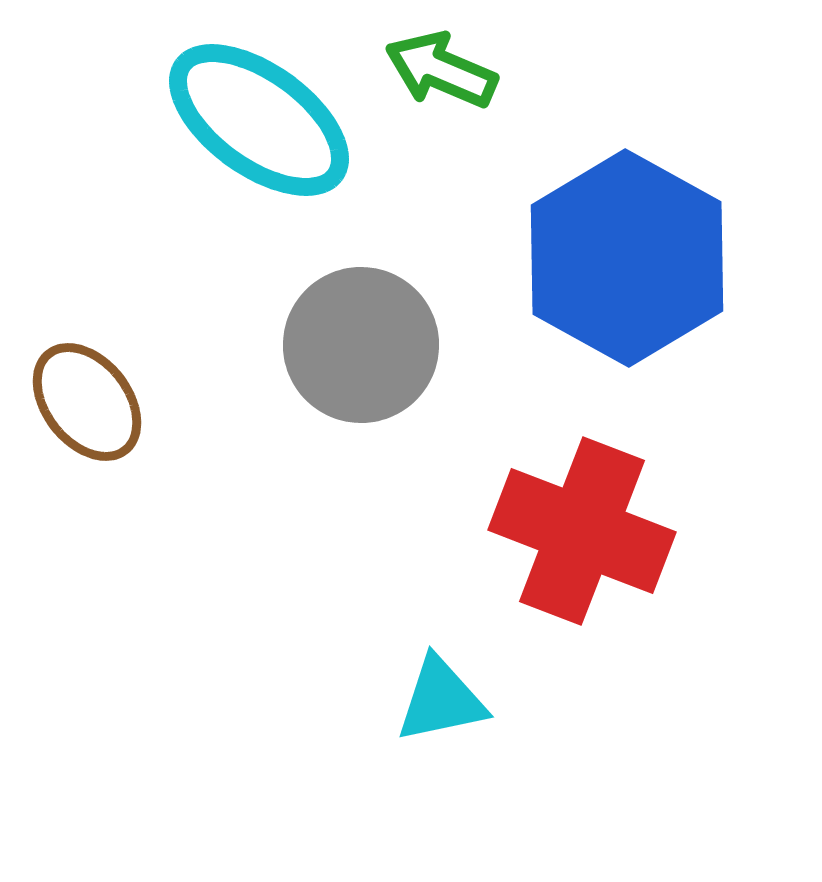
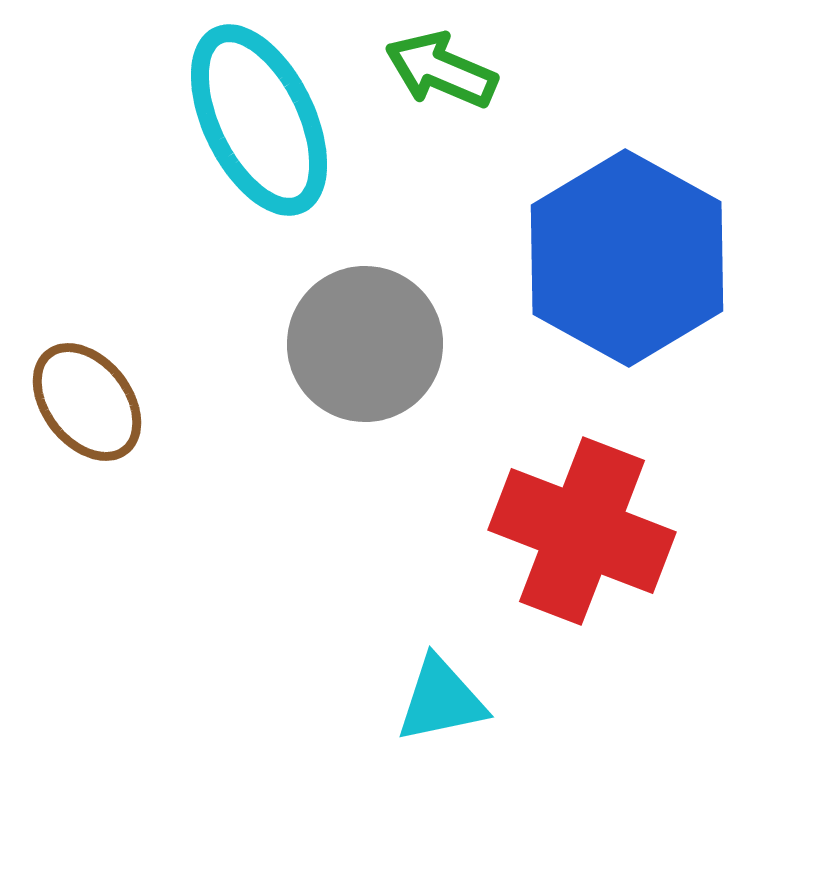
cyan ellipse: rotated 28 degrees clockwise
gray circle: moved 4 px right, 1 px up
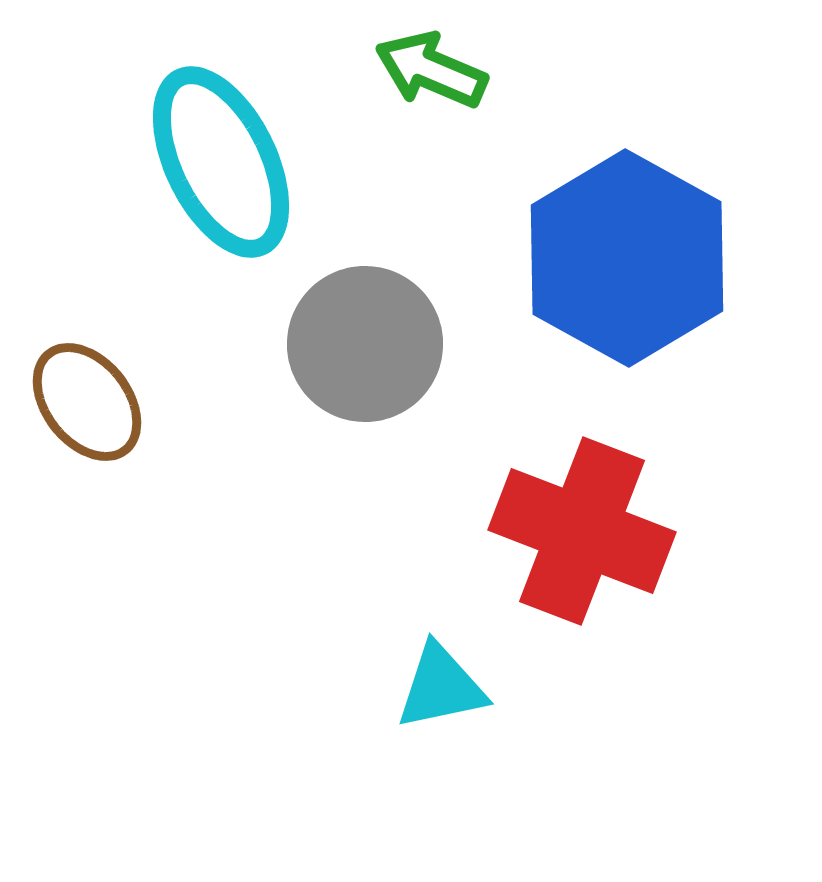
green arrow: moved 10 px left
cyan ellipse: moved 38 px left, 42 px down
cyan triangle: moved 13 px up
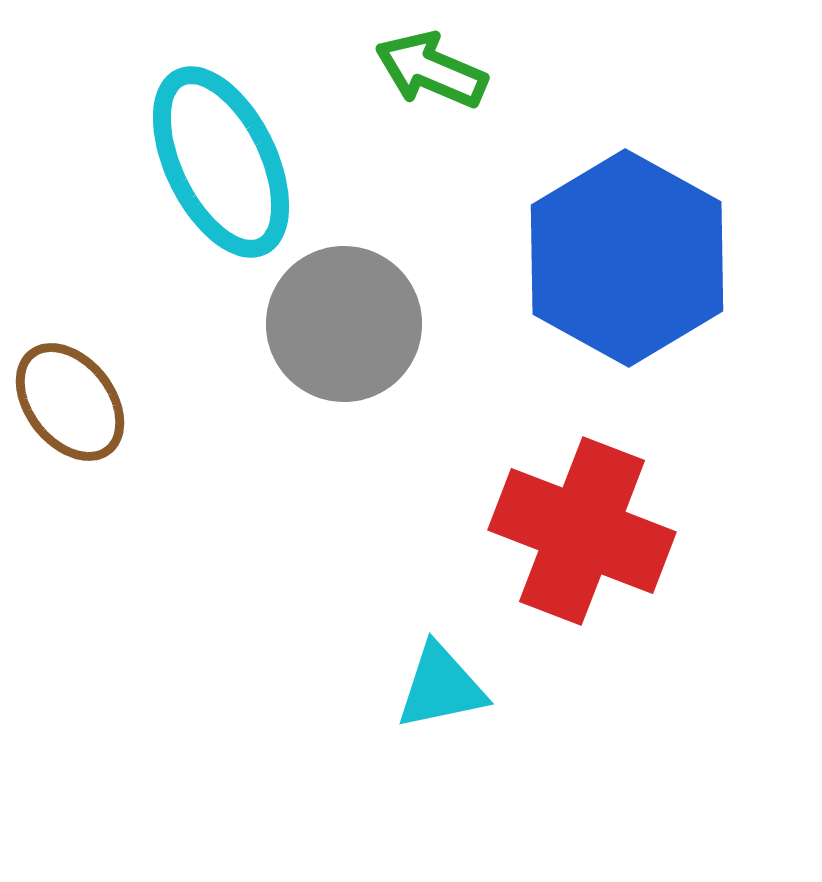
gray circle: moved 21 px left, 20 px up
brown ellipse: moved 17 px left
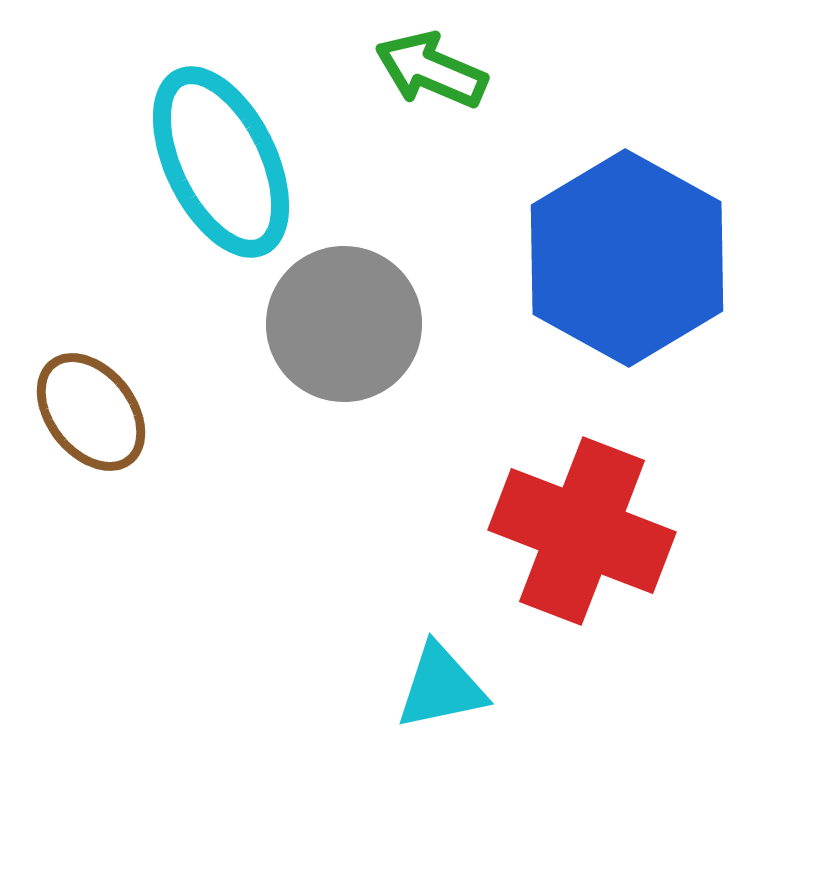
brown ellipse: moved 21 px right, 10 px down
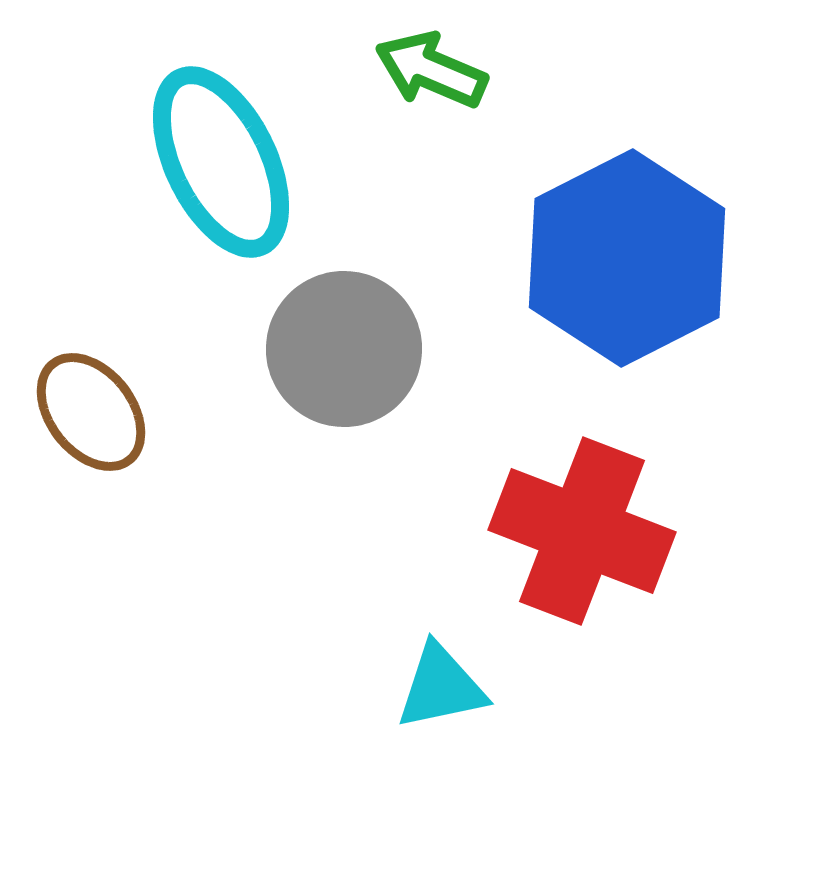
blue hexagon: rotated 4 degrees clockwise
gray circle: moved 25 px down
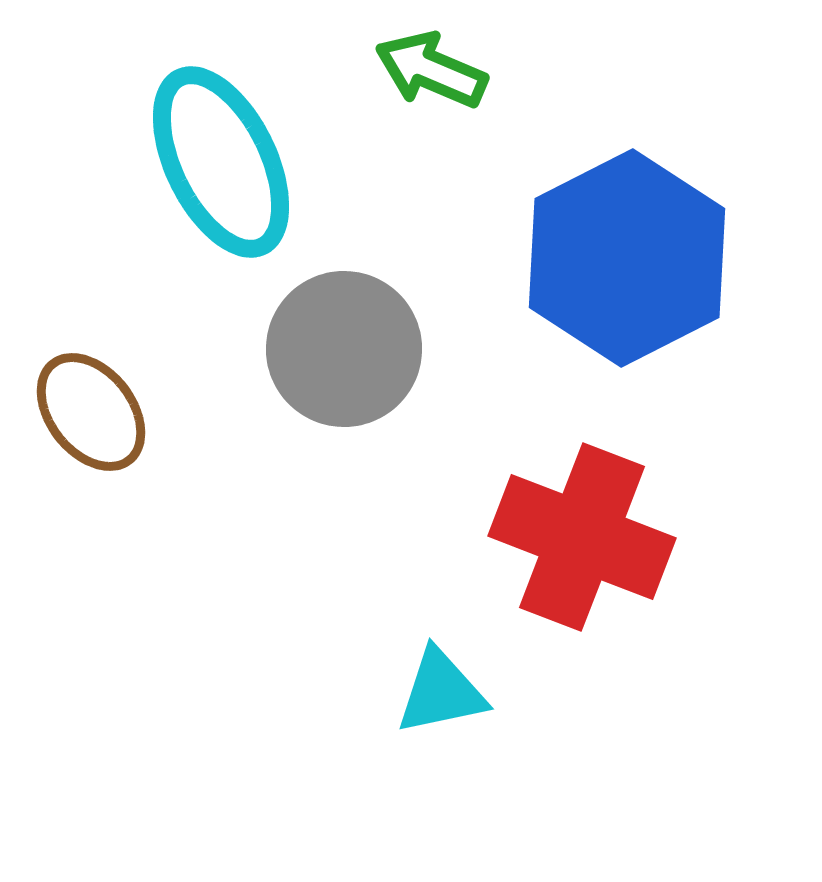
red cross: moved 6 px down
cyan triangle: moved 5 px down
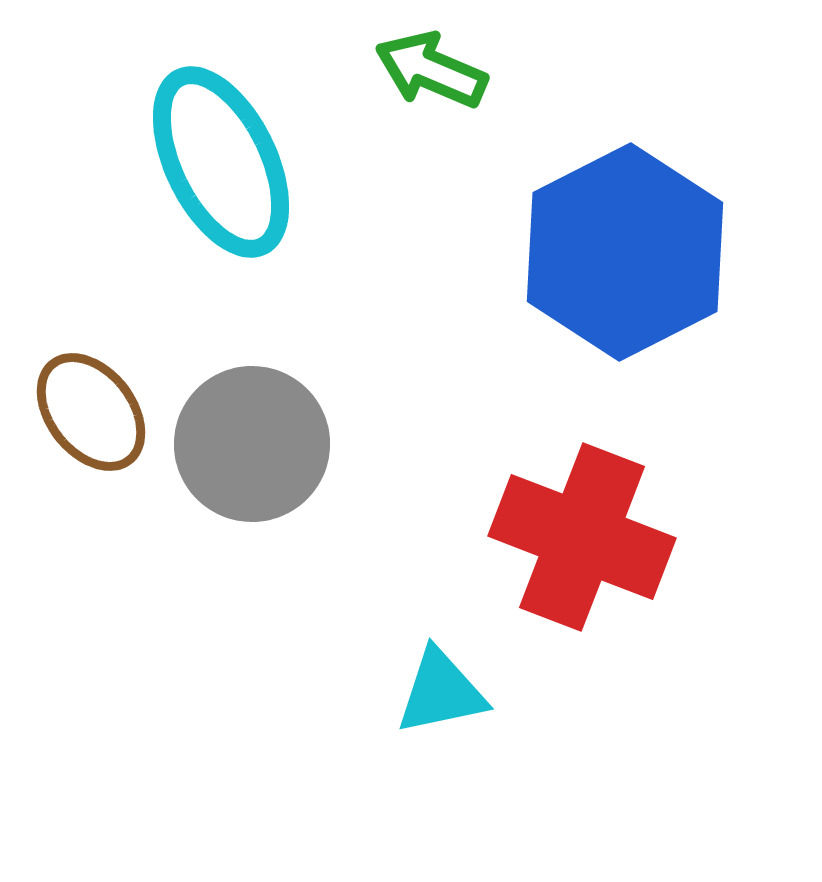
blue hexagon: moved 2 px left, 6 px up
gray circle: moved 92 px left, 95 px down
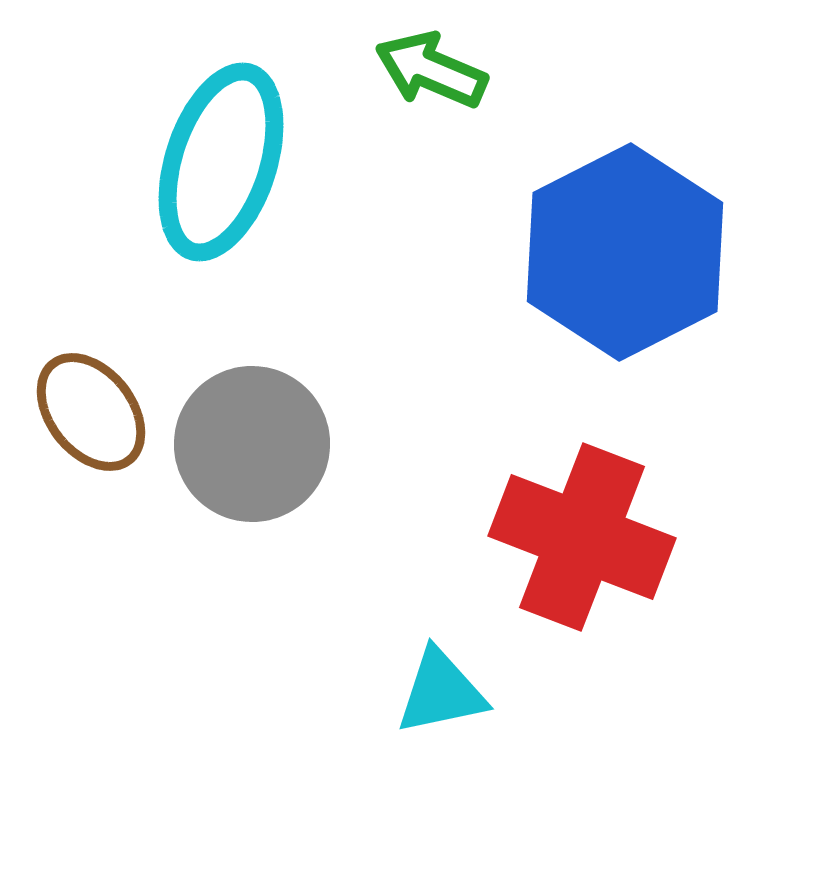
cyan ellipse: rotated 44 degrees clockwise
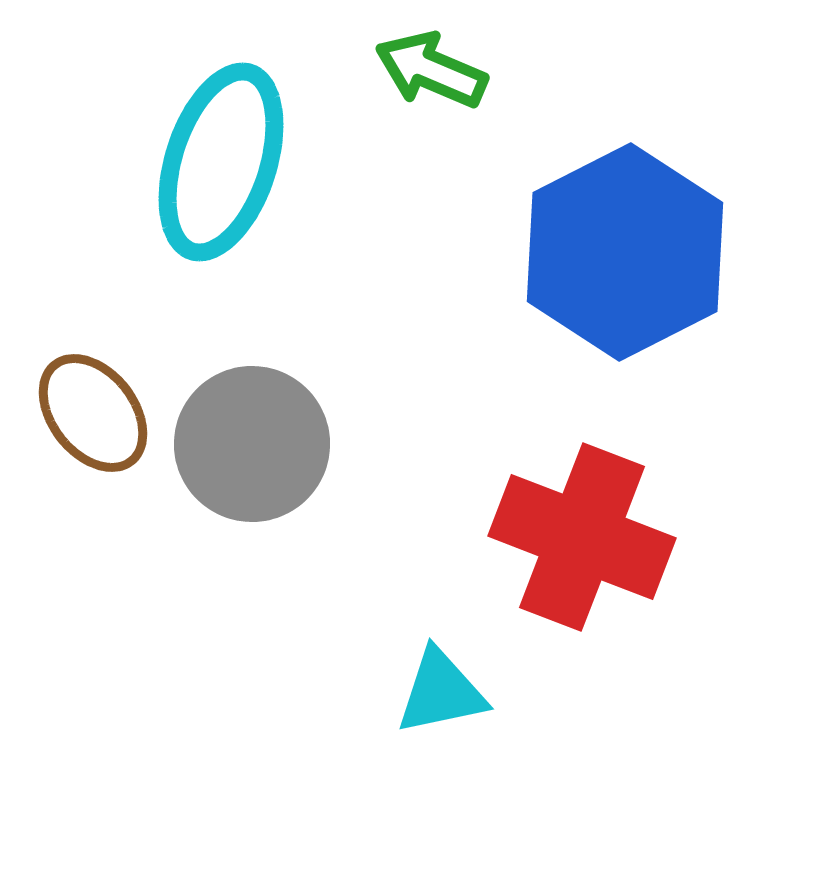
brown ellipse: moved 2 px right, 1 px down
